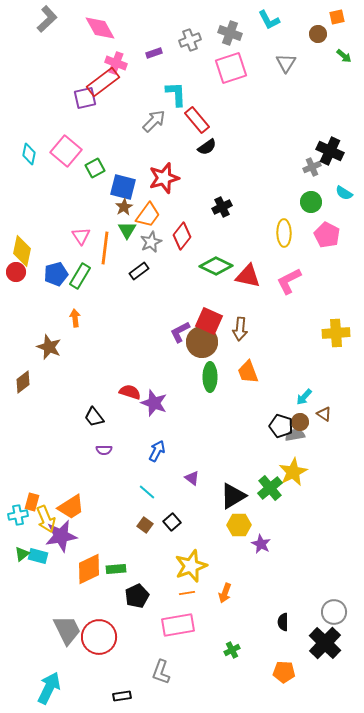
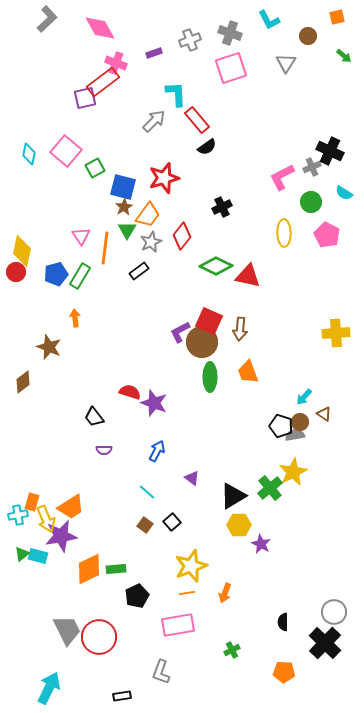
brown circle at (318, 34): moved 10 px left, 2 px down
pink L-shape at (289, 281): moved 7 px left, 104 px up
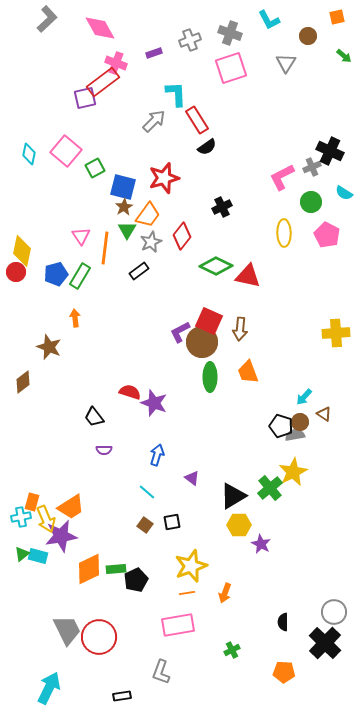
red rectangle at (197, 120): rotated 8 degrees clockwise
blue arrow at (157, 451): moved 4 px down; rotated 10 degrees counterclockwise
cyan cross at (18, 515): moved 3 px right, 2 px down
black square at (172, 522): rotated 30 degrees clockwise
black pentagon at (137, 596): moved 1 px left, 16 px up
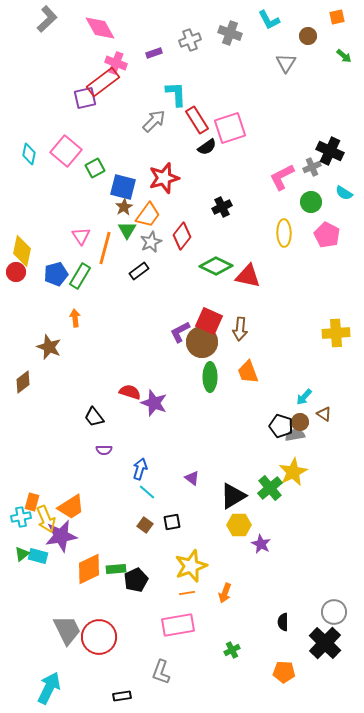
pink square at (231, 68): moved 1 px left, 60 px down
orange line at (105, 248): rotated 8 degrees clockwise
blue arrow at (157, 455): moved 17 px left, 14 px down
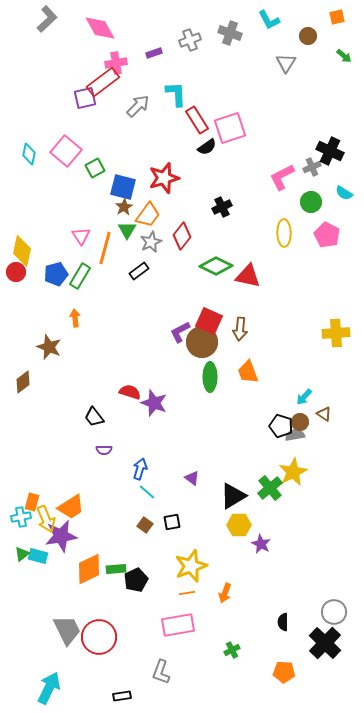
pink cross at (116, 63): rotated 30 degrees counterclockwise
gray arrow at (154, 121): moved 16 px left, 15 px up
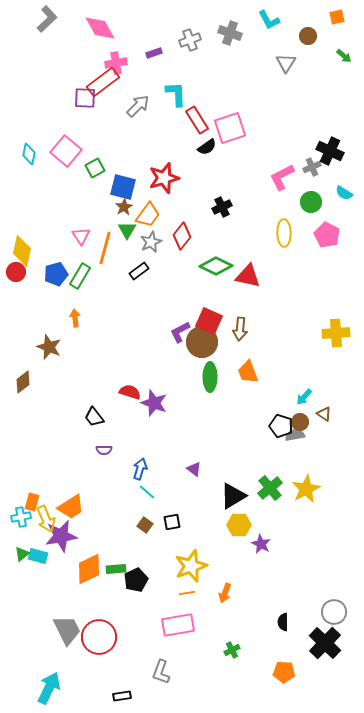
purple square at (85, 98): rotated 15 degrees clockwise
yellow star at (293, 472): moved 13 px right, 17 px down
purple triangle at (192, 478): moved 2 px right, 9 px up
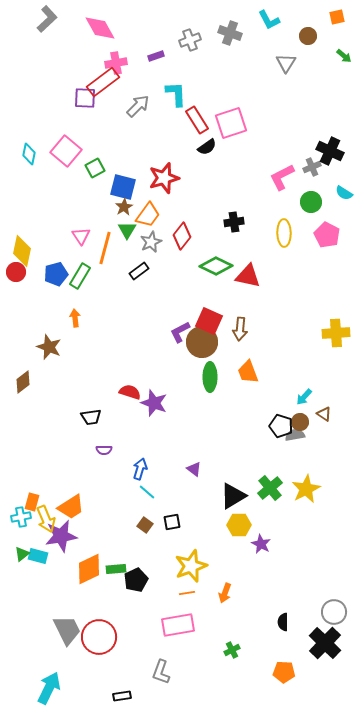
purple rectangle at (154, 53): moved 2 px right, 3 px down
pink square at (230, 128): moved 1 px right, 5 px up
black cross at (222, 207): moved 12 px right, 15 px down; rotated 18 degrees clockwise
black trapezoid at (94, 417): moved 3 px left; rotated 60 degrees counterclockwise
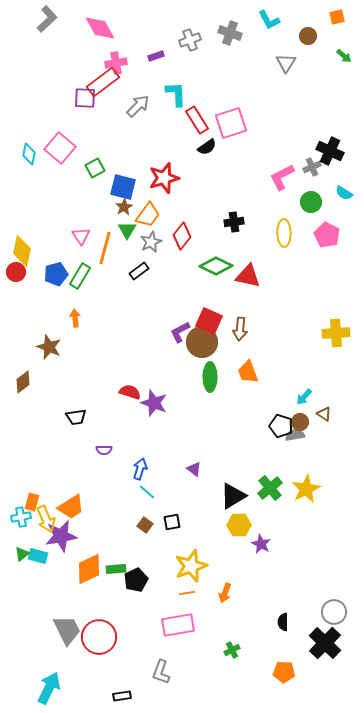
pink square at (66, 151): moved 6 px left, 3 px up
black trapezoid at (91, 417): moved 15 px left
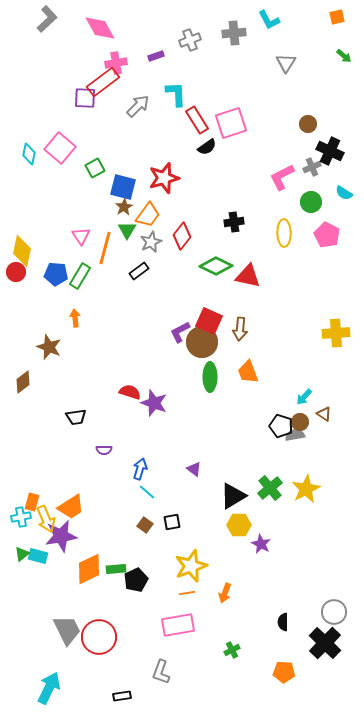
gray cross at (230, 33): moved 4 px right; rotated 25 degrees counterclockwise
brown circle at (308, 36): moved 88 px down
blue pentagon at (56, 274): rotated 20 degrees clockwise
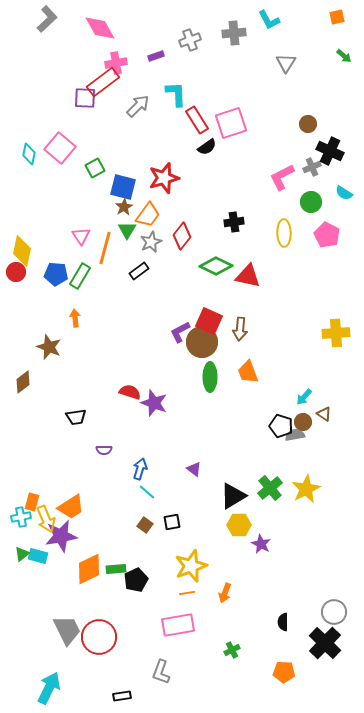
brown circle at (300, 422): moved 3 px right
